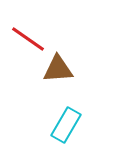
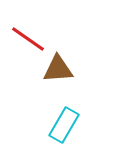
cyan rectangle: moved 2 px left
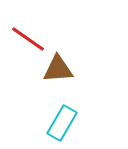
cyan rectangle: moved 2 px left, 2 px up
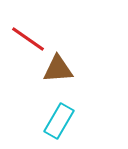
cyan rectangle: moved 3 px left, 2 px up
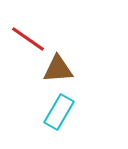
cyan rectangle: moved 9 px up
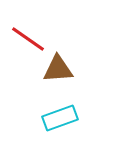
cyan rectangle: moved 1 px right, 6 px down; rotated 40 degrees clockwise
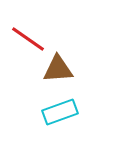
cyan rectangle: moved 6 px up
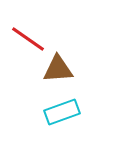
cyan rectangle: moved 2 px right
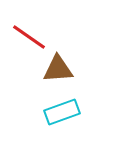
red line: moved 1 px right, 2 px up
